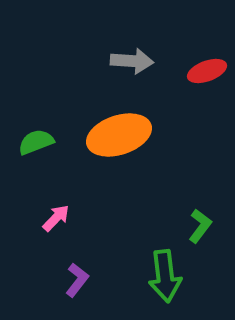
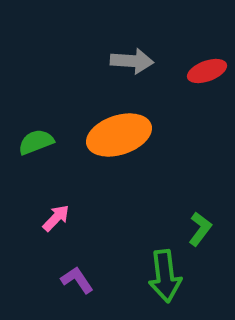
green L-shape: moved 3 px down
purple L-shape: rotated 72 degrees counterclockwise
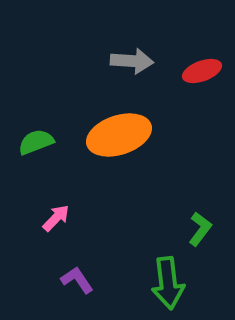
red ellipse: moved 5 px left
green arrow: moved 3 px right, 7 px down
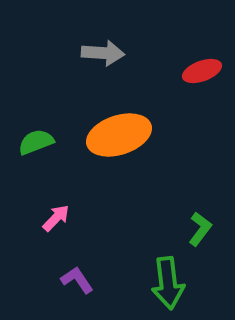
gray arrow: moved 29 px left, 8 px up
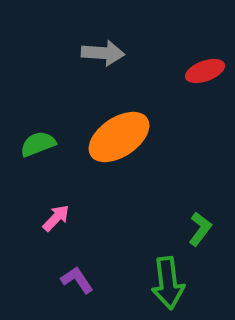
red ellipse: moved 3 px right
orange ellipse: moved 2 px down; rotated 16 degrees counterclockwise
green semicircle: moved 2 px right, 2 px down
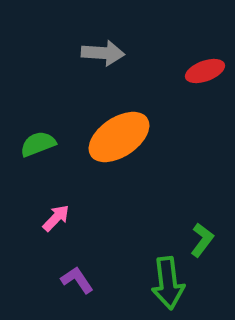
green L-shape: moved 2 px right, 11 px down
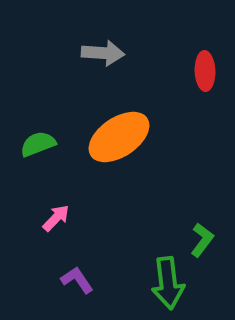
red ellipse: rotated 72 degrees counterclockwise
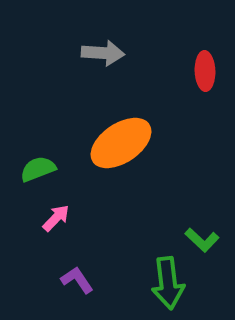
orange ellipse: moved 2 px right, 6 px down
green semicircle: moved 25 px down
green L-shape: rotated 96 degrees clockwise
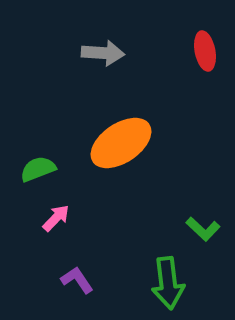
red ellipse: moved 20 px up; rotated 9 degrees counterclockwise
green L-shape: moved 1 px right, 11 px up
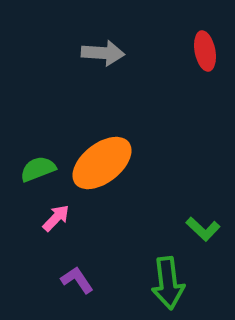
orange ellipse: moved 19 px left, 20 px down; rotated 4 degrees counterclockwise
